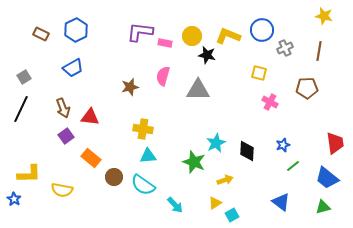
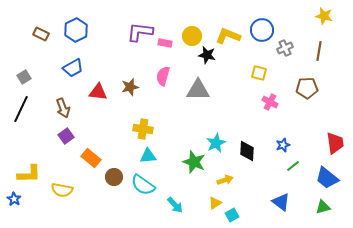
red triangle at (90, 117): moved 8 px right, 25 px up
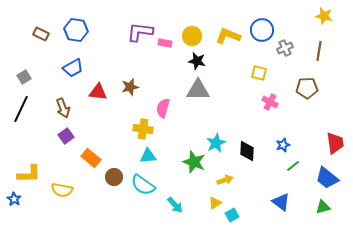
blue hexagon at (76, 30): rotated 25 degrees counterclockwise
black star at (207, 55): moved 10 px left, 6 px down
pink semicircle at (163, 76): moved 32 px down
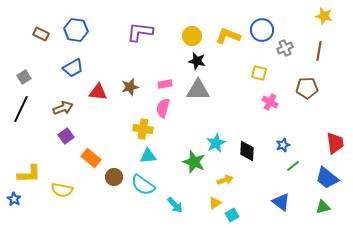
pink rectangle at (165, 43): moved 41 px down; rotated 24 degrees counterclockwise
brown arrow at (63, 108): rotated 90 degrees counterclockwise
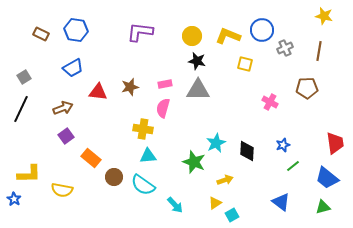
yellow square at (259, 73): moved 14 px left, 9 px up
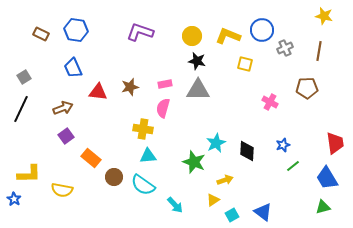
purple L-shape at (140, 32): rotated 12 degrees clockwise
blue trapezoid at (73, 68): rotated 95 degrees clockwise
blue trapezoid at (327, 178): rotated 20 degrees clockwise
blue triangle at (281, 202): moved 18 px left, 10 px down
yellow triangle at (215, 203): moved 2 px left, 3 px up
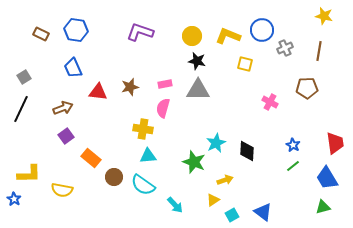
blue star at (283, 145): moved 10 px right; rotated 24 degrees counterclockwise
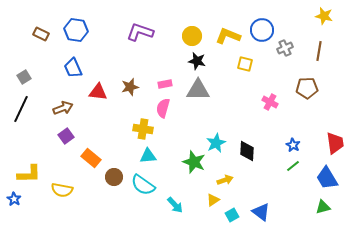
blue triangle at (263, 212): moved 2 px left
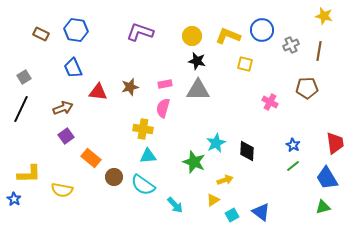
gray cross at (285, 48): moved 6 px right, 3 px up
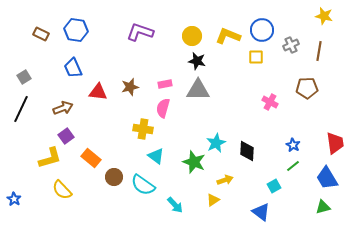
yellow square at (245, 64): moved 11 px right, 7 px up; rotated 14 degrees counterclockwise
cyan triangle at (148, 156): moved 8 px right; rotated 42 degrees clockwise
yellow L-shape at (29, 174): moved 21 px right, 16 px up; rotated 15 degrees counterclockwise
yellow semicircle at (62, 190): rotated 35 degrees clockwise
cyan square at (232, 215): moved 42 px right, 29 px up
